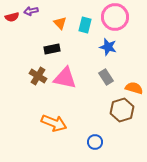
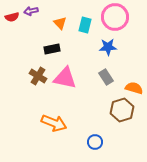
blue star: rotated 18 degrees counterclockwise
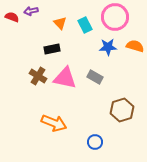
red semicircle: rotated 144 degrees counterclockwise
cyan rectangle: rotated 42 degrees counterclockwise
gray rectangle: moved 11 px left; rotated 28 degrees counterclockwise
orange semicircle: moved 1 px right, 42 px up
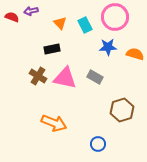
orange semicircle: moved 8 px down
blue circle: moved 3 px right, 2 px down
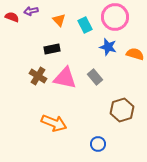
orange triangle: moved 1 px left, 3 px up
blue star: rotated 18 degrees clockwise
gray rectangle: rotated 21 degrees clockwise
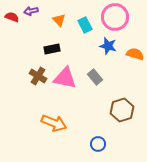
blue star: moved 1 px up
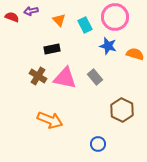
brown hexagon: rotated 15 degrees counterclockwise
orange arrow: moved 4 px left, 3 px up
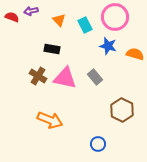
black rectangle: rotated 21 degrees clockwise
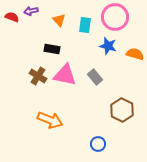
cyan rectangle: rotated 35 degrees clockwise
pink triangle: moved 3 px up
